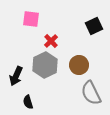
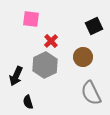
brown circle: moved 4 px right, 8 px up
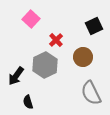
pink square: rotated 36 degrees clockwise
red cross: moved 5 px right, 1 px up
black arrow: rotated 12 degrees clockwise
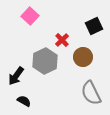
pink square: moved 1 px left, 3 px up
red cross: moved 6 px right
gray hexagon: moved 4 px up
black semicircle: moved 4 px left, 1 px up; rotated 136 degrees clockwise
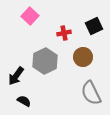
red cross: moved 2 px right, 7 px up; rotated 32 degrees clockwise
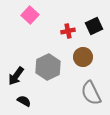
pink square: moved 1 px up
red cross: moved 4 px right, 2 px up
gray hexagon: moved 3 px right, 6 px down
